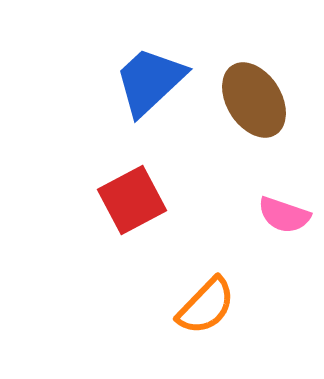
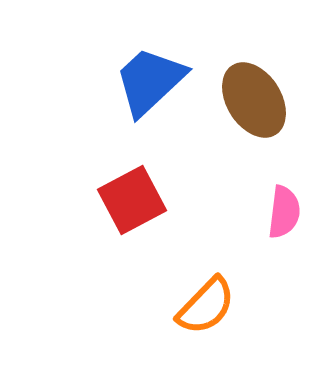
pink semicircle: moved 3 px up; rotated 102 degrees counterclockwise
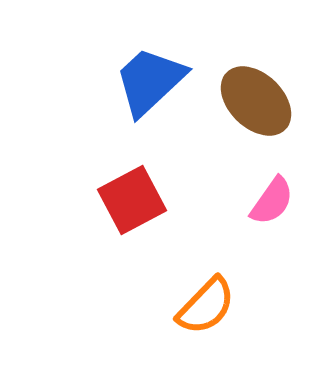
brown ellipse: moved 2 px right, 1 px down; rotated 14 degrees counterclockwise
pink semicircle: moved 12 px left, 11 px up; rotated 28 degrees clockwise
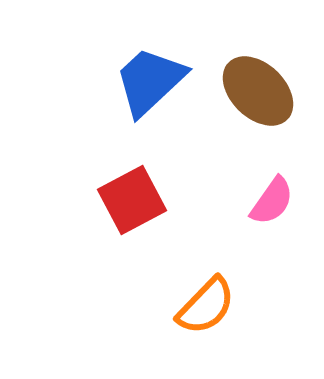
brown ellipse: moved 2 px right, 10 px up
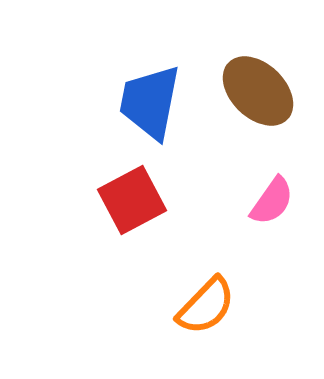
blue trapezoid: moved 21 px down; rotated 36 degrees counterclockwise
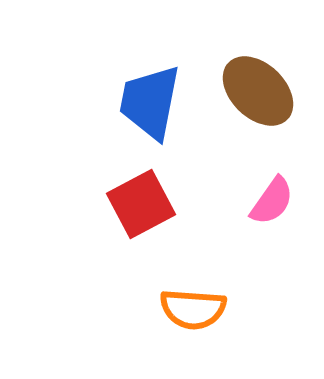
red square: moved 9 px right, 4 px down
orange semicircle: moved 13 px left, 3 px down; rotated 50 degrees clockwise
